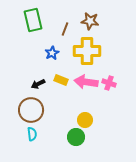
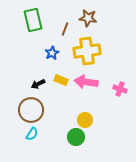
brown star: moved 2 px left, 3 px up
yellow cross: rotated 8 degrees counterclockwise
pink cross: moved 11 px right, 6 px down
cyan semicircle: rotated 40 degrees clockwise
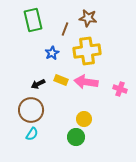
yellow circle: moved 1 px left, 1 px up
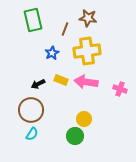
green circle: moved 1 px left, 1 px up
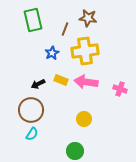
yellow cross: moved 2 px left
green circle: moved 15 px down
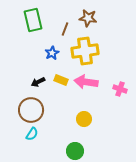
black arrow: moved 2 px up
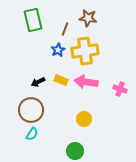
blue star: moved 6 px right, 3 px up
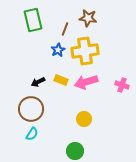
pink arrow: rotated 25 degrees counterclockwise
pink cross: moved 2 px right, 4 px up
brown circle: moved 1 px up
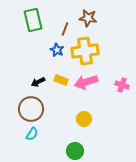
blue star: moved 1 px left; rotated 16 degrees counterclockwise
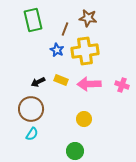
pink arrow: moved 3 px right, 2 px down; rotated 15 degrees clockwise
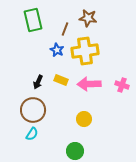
black arrow: rotated 40 degrees counterclockwise
brown circle: moved 2 px right, 1 px down
